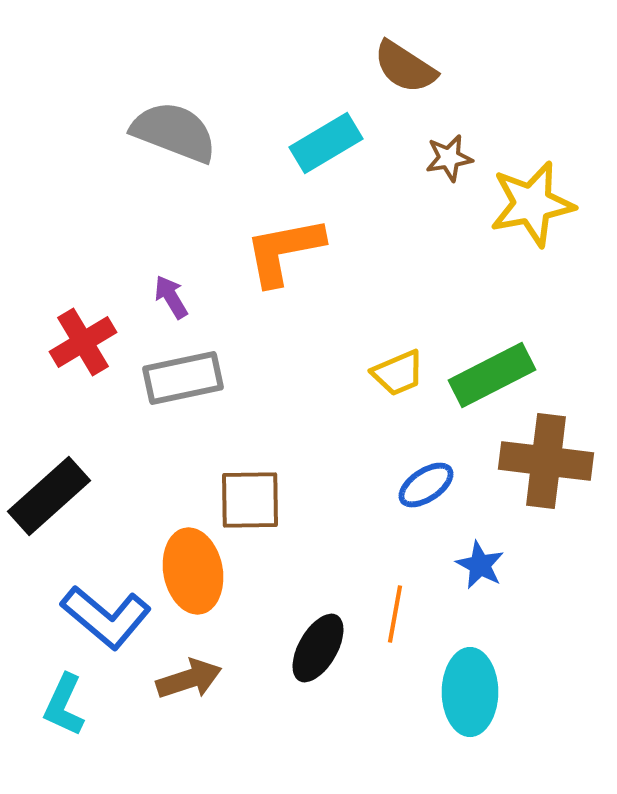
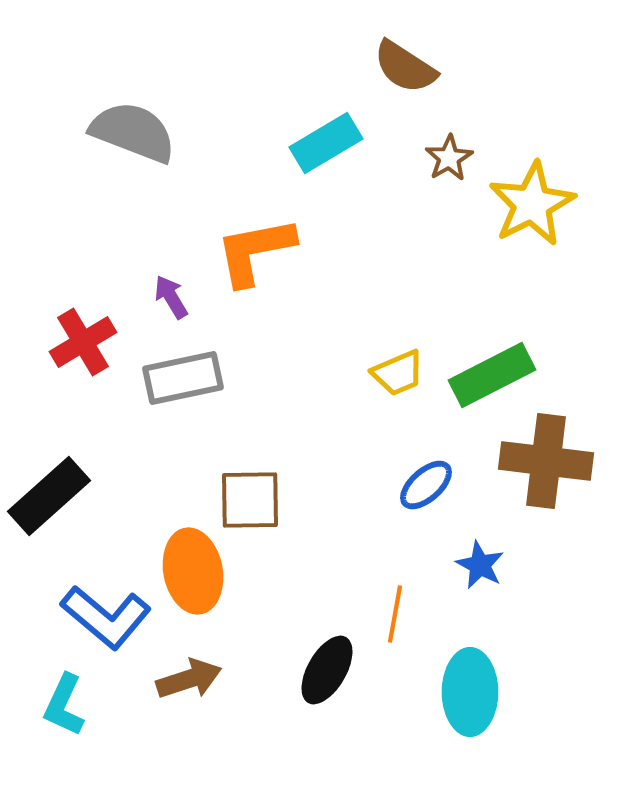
gray semicircle: moved 41 px left
brown star: rotated 21 degrees counterclockwise
yellow star: rotated 16 degrees counterclockwise
orange L-shape: moved 29 px left
blue ellipse: rotated 8 degrees counterclockwise
black ellipse: moved 9 px right, 22 px down
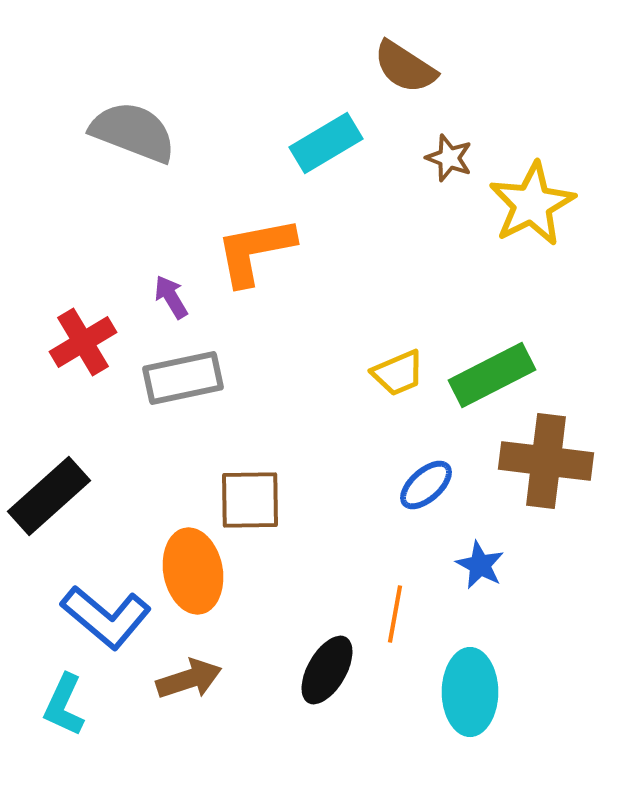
brown star: rotated 21 degrees counterclockwise
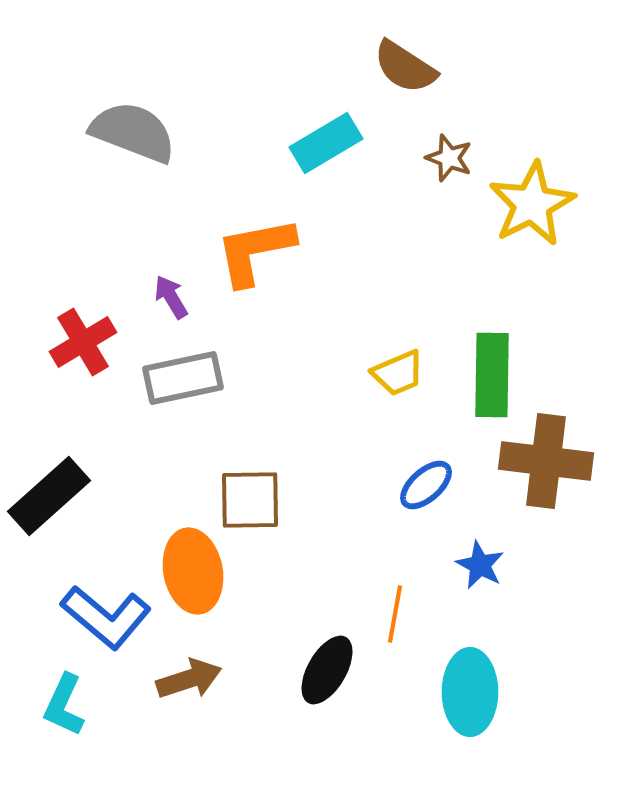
green rectangle: rotated 62 degrees counterclockwise
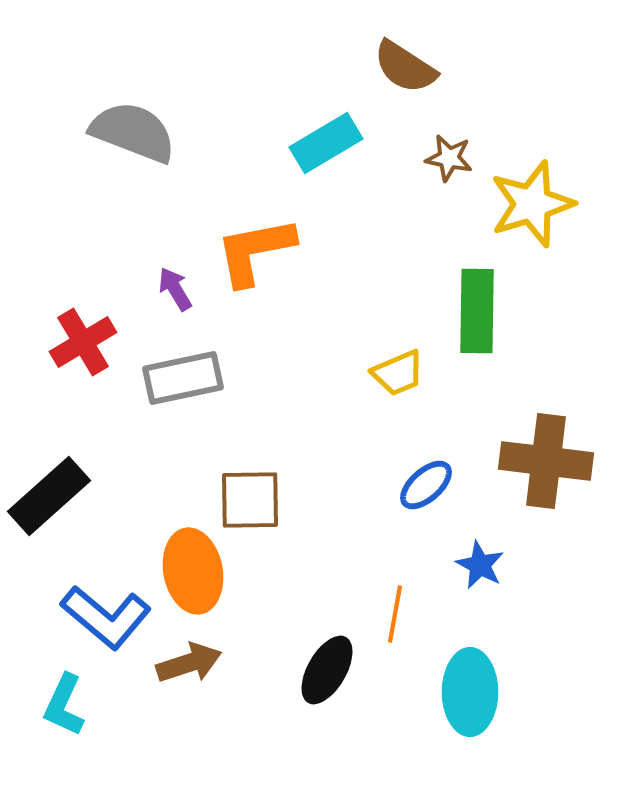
brown star: rotated 9 degrees counterclockwise
yellow star: rotated 10 degrees clockwise
purple arrow: moved 4 px right, 8 px up
green rectangle: moved 15 px left, 64 px up
brown arrow: moved 16 px up
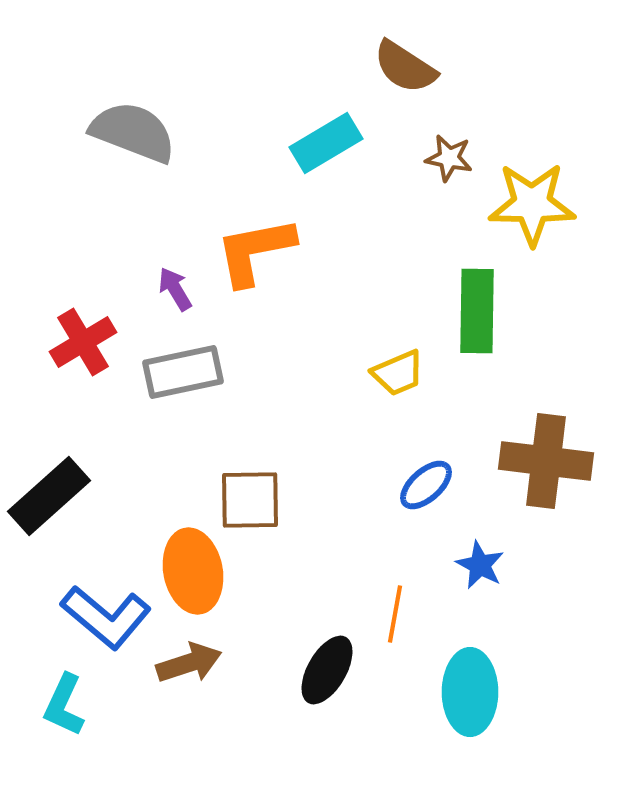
yellow star: rotated 18 degrees clockwise
gray rectangle: moved 6 px up
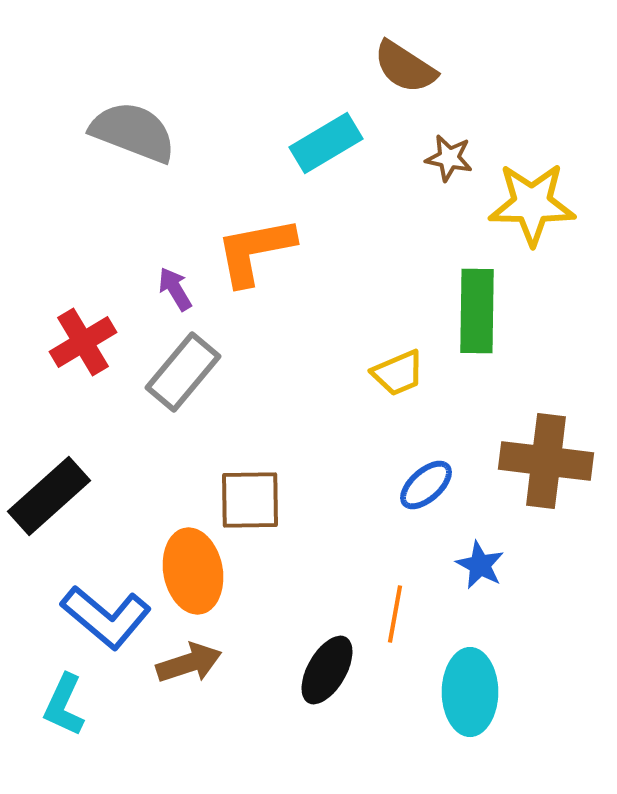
gray rectangle: rotated 38 degrees counterclockwise
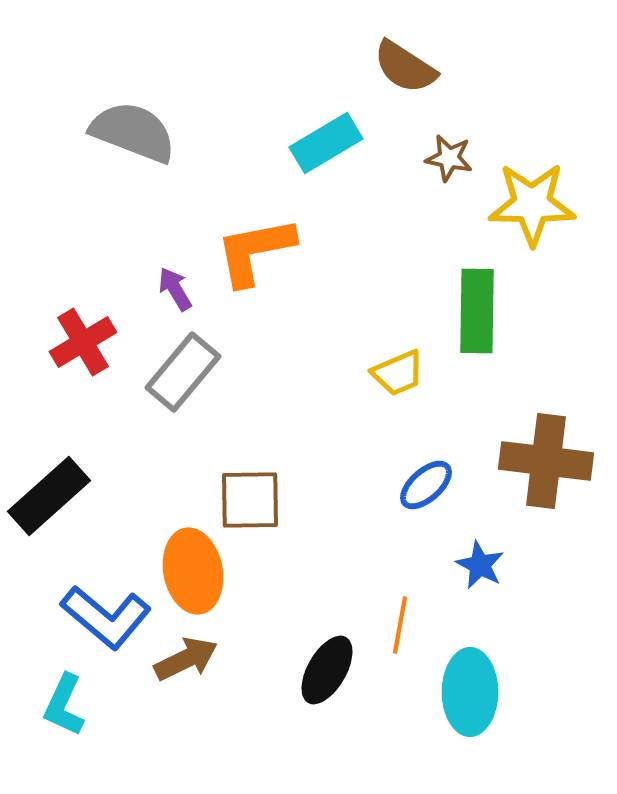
orange line: moved 5 px right, 11 px down
brown arrow: moved 3 px left, 4 px up; rotated 8 degrees counterclockwise
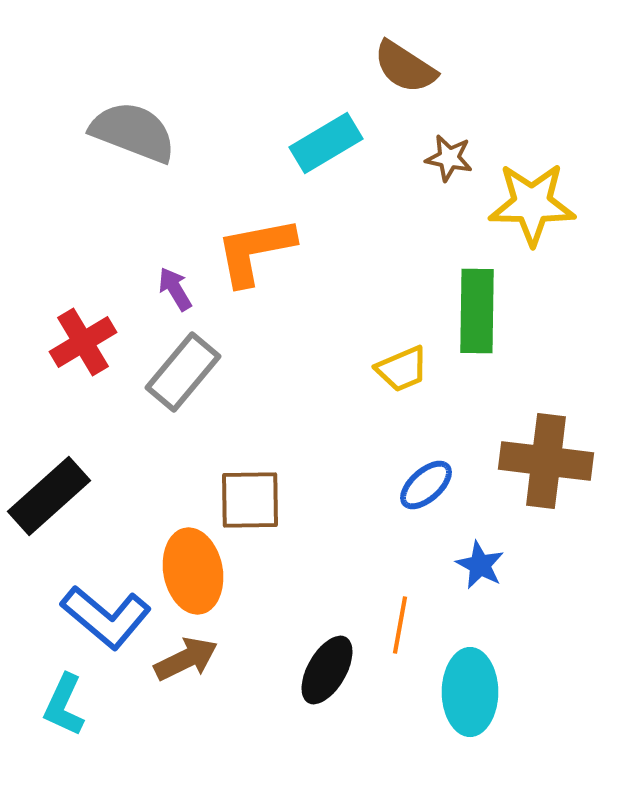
yellow trapezoid: moved 4 px right, 4 px up
